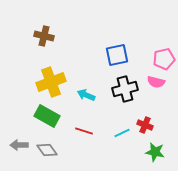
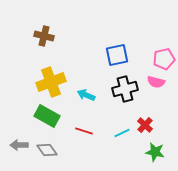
red cross: rotated 21 degrees clockwise
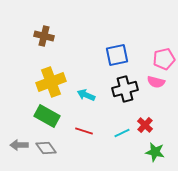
gray diamond: moved 1 px left, 2 px up
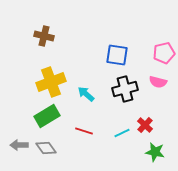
blue square: rotated 20 degrees clockwise
pink pentagon: moved 6 px up
pink semicircle: moved 2 px right
cyan arrow: moved 1 px up; rotated 18 degrees clockwise
green rectangle: rotated 60 degrees counterclockwise
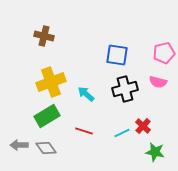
red cross: moved 2 px left, 1 px down
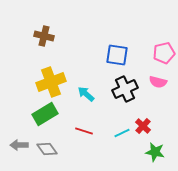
black cross: rotated 10 degrees counterclockwise
green rectangle: moved 2 px left, 2 px up
gray diamond: moved 1 px right, 1 px down
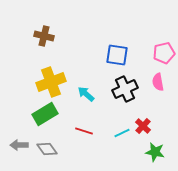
pink semicircle: rotated 66 degrees clockwise
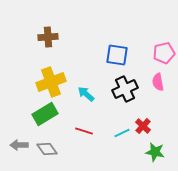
brown cross: moved 4 px right, 1 px down; rotated 18 degrees counterclockwise
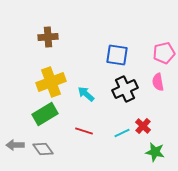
gray arrow: moved 4 px left
gray diamond: moved 4 px left
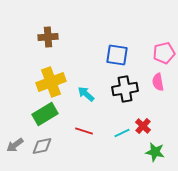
black cross: rotated 15 degrees clockwise
gray arrow: rotated 36 degrees counterclockwise
gray diamond: moved 1 px left, 3 px up; rotated 65 degrees counterclockwise
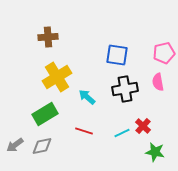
yellow cross: moved 6 px right, 5 px up; rotated 12 degrees counterclockwise
cyan arrow: moved 1 px right, 3 px down
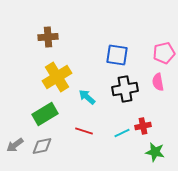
red cross: rotated 35 degrees clockwise
